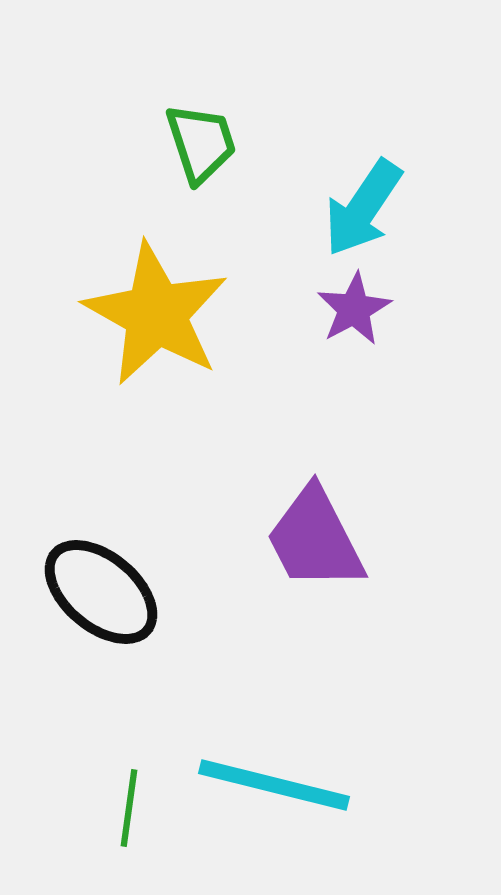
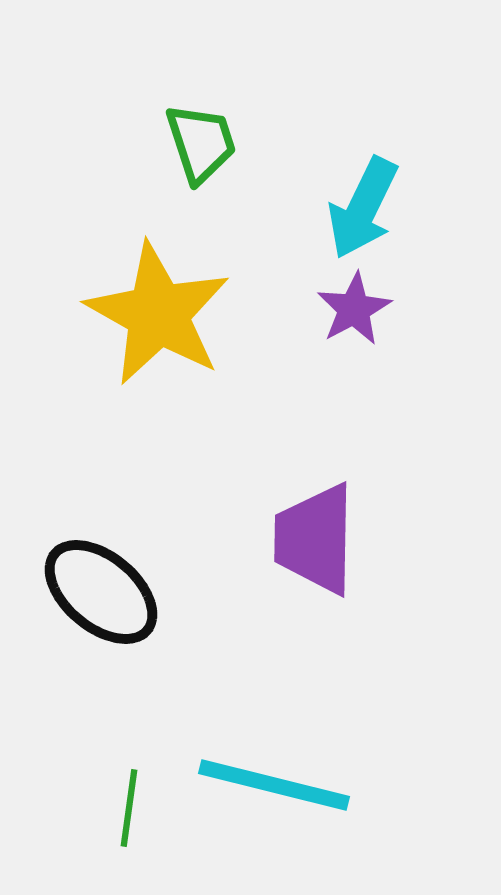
cyan arrow: rotated 8 degrees counterclockwise
yellow star: moved 2 px right
purple trapezoid: rotated 28 degrees clockwise
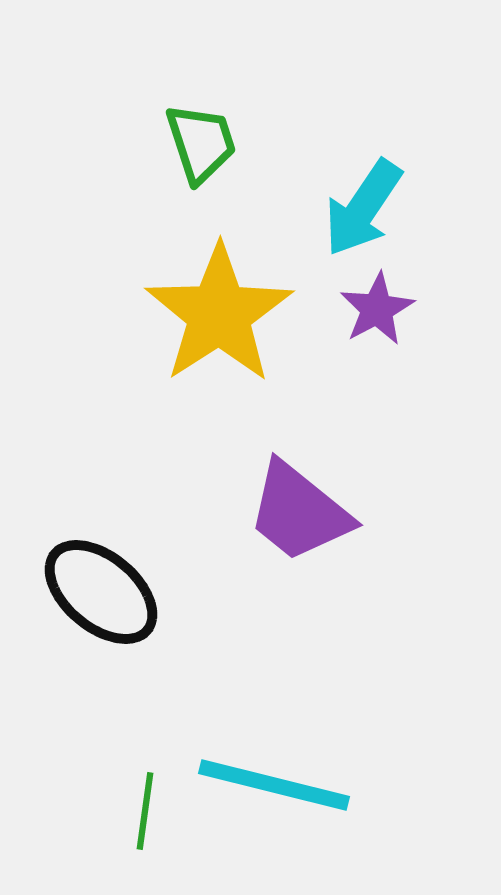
cyan arrow: rotated 8 degrees clockwise
purple star: moved 23 px right
yellow star: moved 61 px right; rotated 10 degrees clockwise
purple trapezoid: moved 16 px left, 27 px up; rotated 52 degrees counterclockwise
green line: moved 16 px right, 3 px down
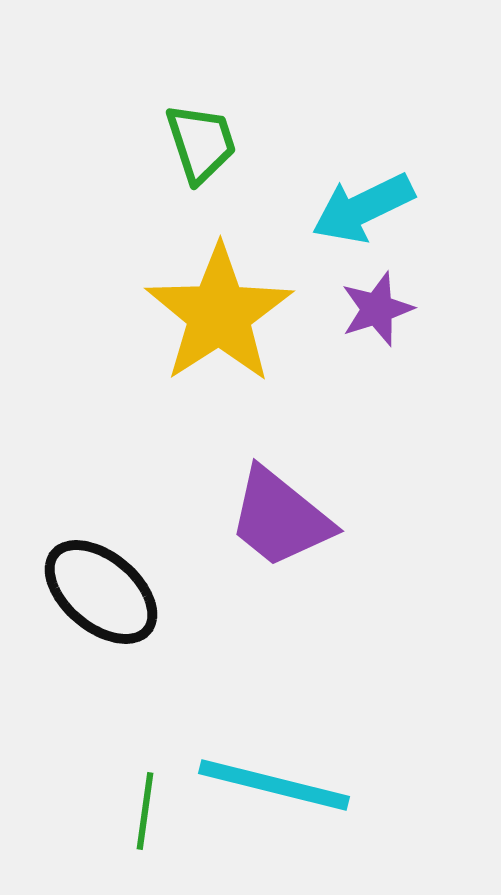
cyan arrow: rotated 30 degrees clockwise
purple star: rotated 10 degrees clockwise
purple trapezoid: moved 19 px left, 6 px down
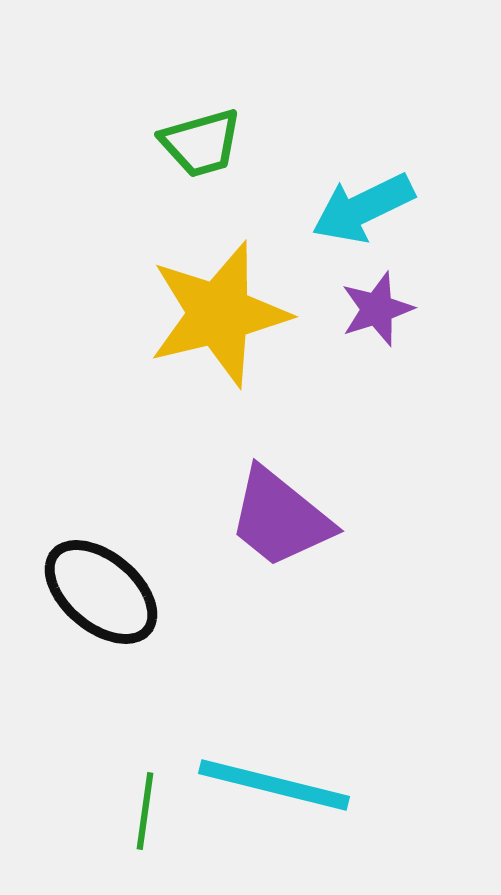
green trapezoid: rotated 92 degrees clockwise
yellow star: rotated 19 degrees clockwise
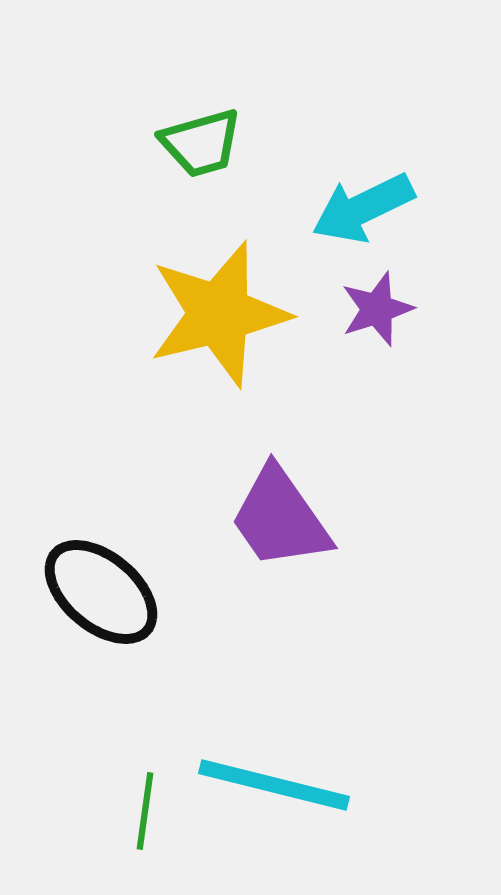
purple trapezoid: rotated 16 degrees clockwise
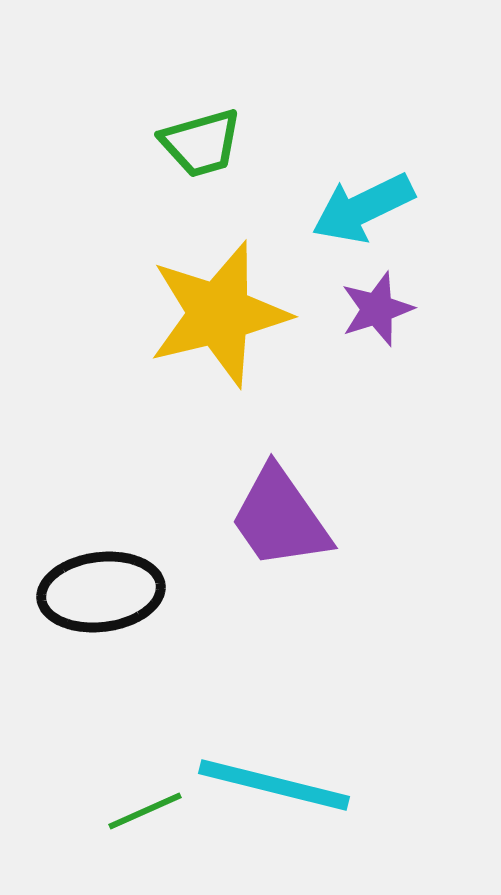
black ellipse: rotated 47 degrees counterclockwise
green line: rotated 58 degrees clockwise
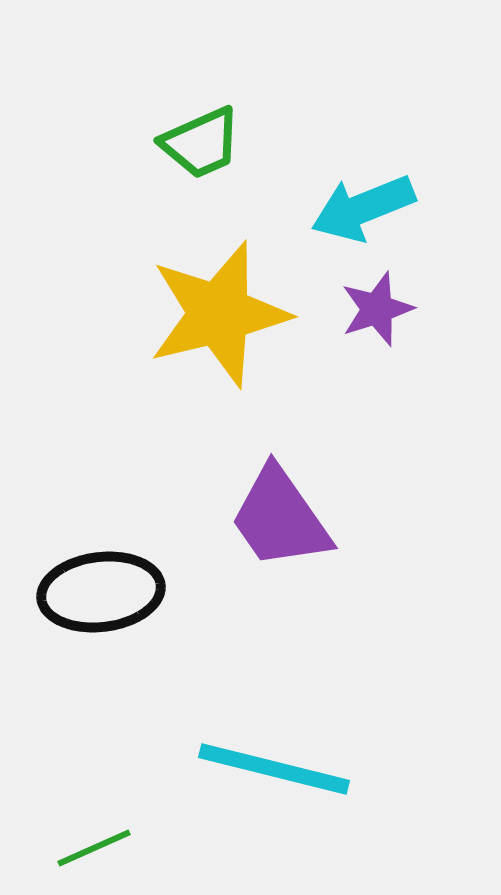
green trapezoid: rotated 8 degrees counterclockwise
cyan arrow: rotated 4 degrees clockwise
cyan line: moved 16 px up
green line: moved 51 px left, 37 px down
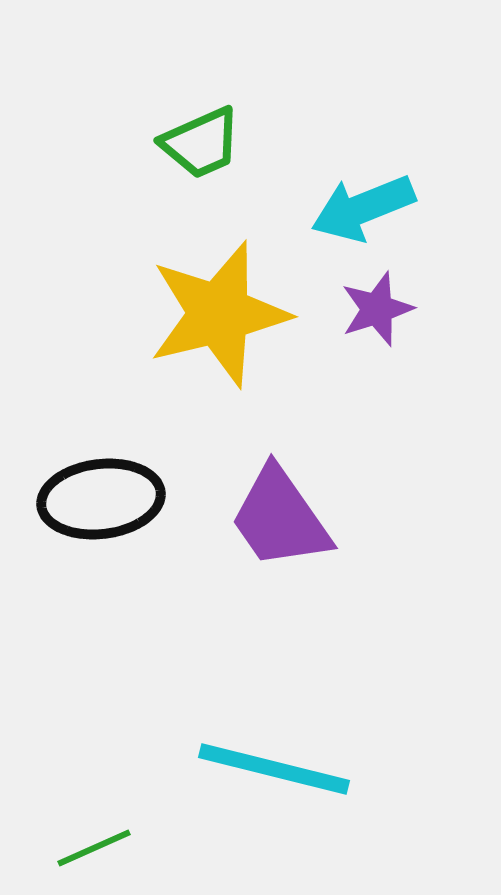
black ellipse: moved 93 px up
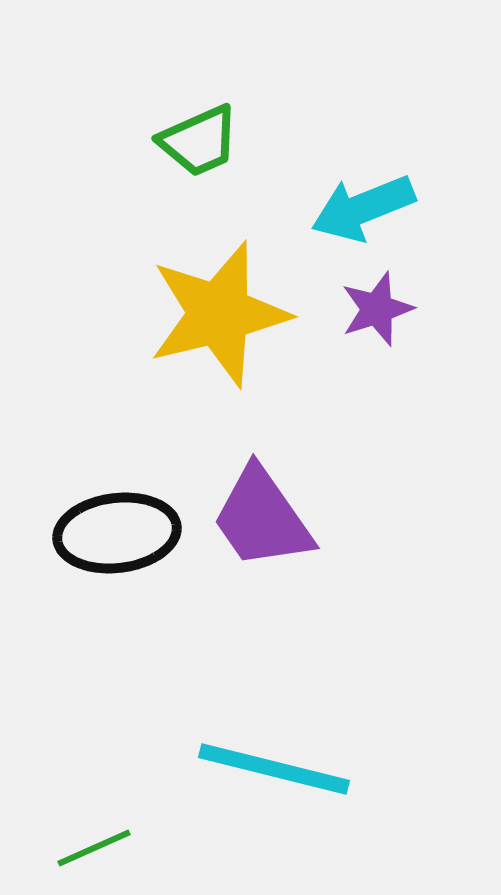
green trapezoid: moved 2 px left, 2 px up
black ellipse: moved 16 px right, 34 px down
purple trapezoid: moved 18 px left
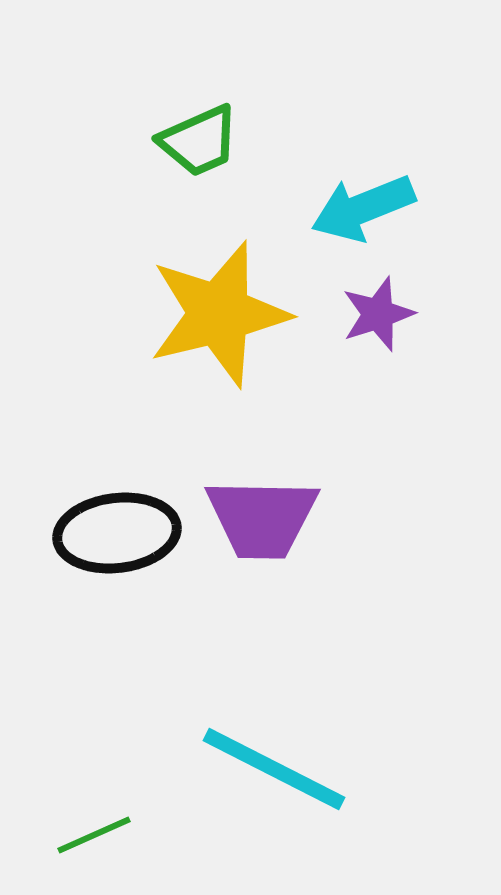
purple star: moved 1 px right, 5 px down
purple trapezoid: rotated 54 degrees counterclockwise
cyan line: rotated 13 degrees clockwise
green line: moved 13 px up
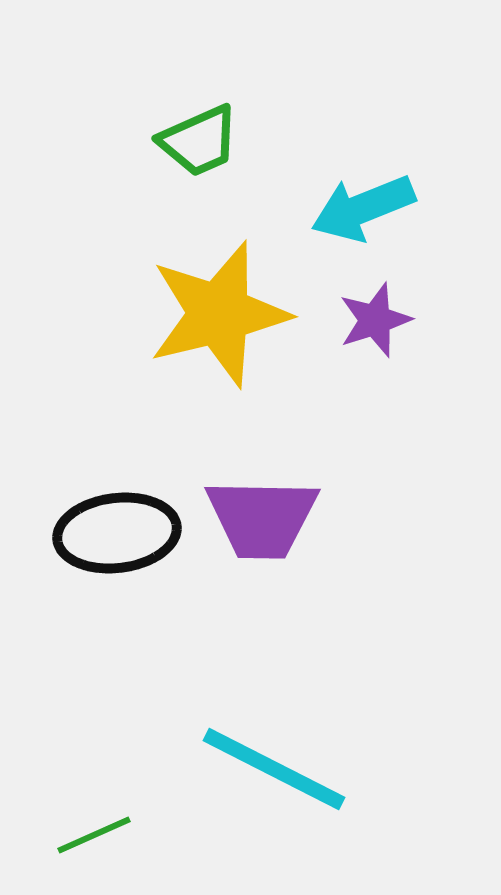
purple star: moved 3 px left, 6 px down
